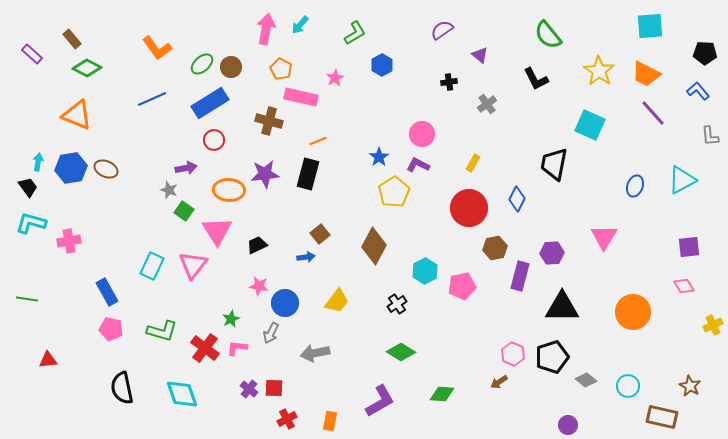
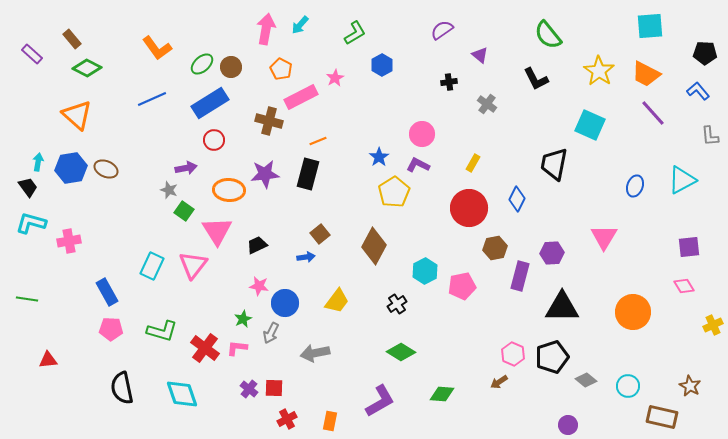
pink rectangle at (301, 97): rotated 40 degrees counterclockwise
gray cross at (487, 104): rotated 18 degrees counterclockwise
orange triangle at (77, 115): rotated 20 degrees clockwise
green star at (231, 319): moved 12 px right
pink pentagon at (111, 329): rotated 10 degrees counterclockwise
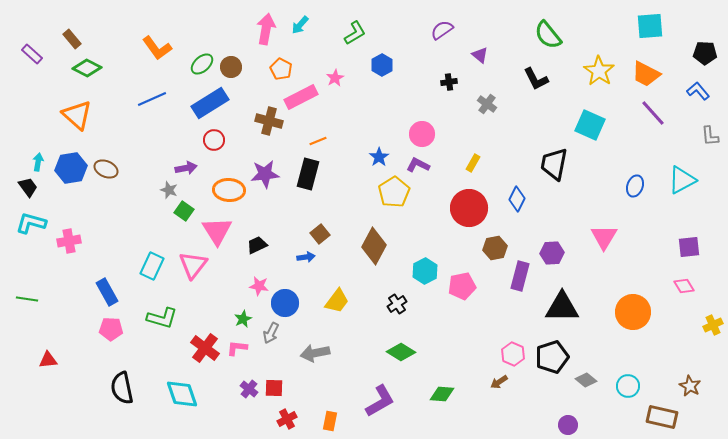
green L-shape at (162, 331): moved 13 px up
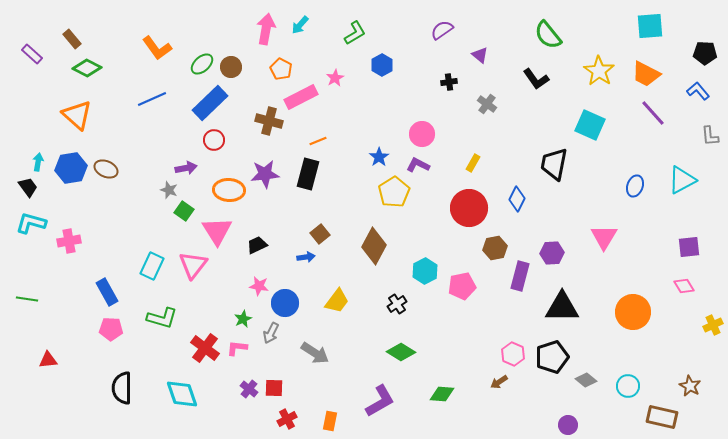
black L-shape at (536, 79): rotated 8 degrees counterclockwise
blue rectangle at (210, 103): rotated 12 degrees counterclockwise
gray arrow at (315, 353): rotated 136 degrees counterclockwise
black semicircle at (122, 388): rotated 12 degrees clockwise
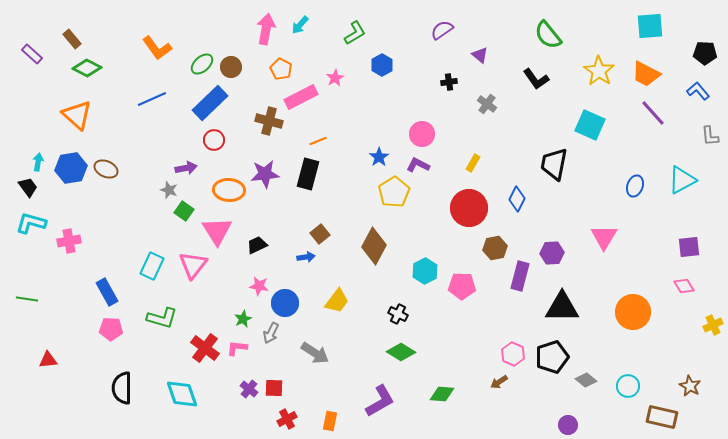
pink pentagon at (462, 286): rotated 12 degrees clockwise
black cross at (397, 304): moved 1 px right, 10 px down; rotated 30 degrees counterclockwise
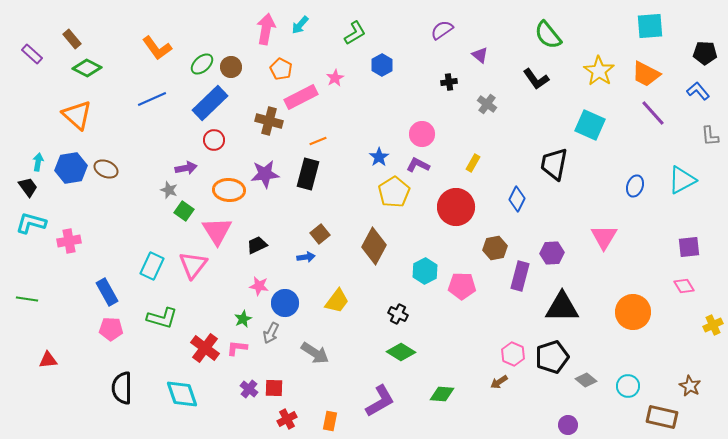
red circle at (469, 208): moved 13 px left, 1 px up
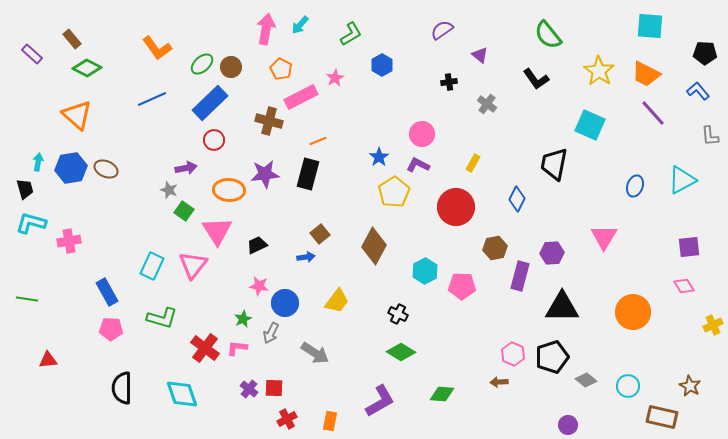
cyan square at (650, 26): rotated 8 degrees clockwise
green L-shape at (355, 33): moved 4 px left, 1 px down
black trapezoid at (28, 187): moved 3 px left, 2 px down; rotated 20 degrees clockwise
brown arrow at (499, 382): rotated 30 degrees clockwise
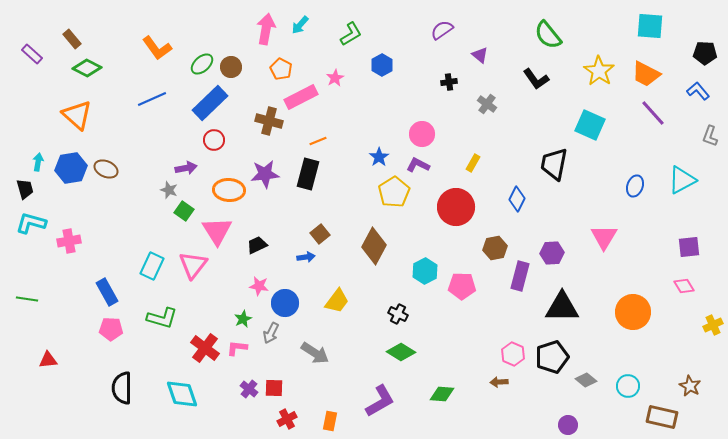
gray L-shape at (710, 136): rotated 25 degrees clockwise
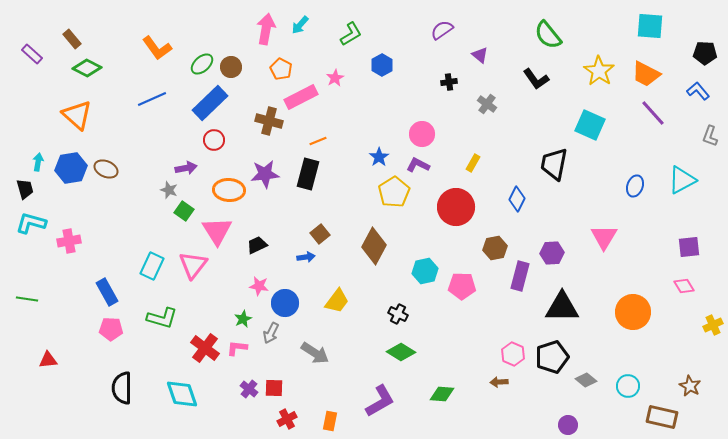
cyan hexagon at (425, 271): rotated 15 degrees clockwise
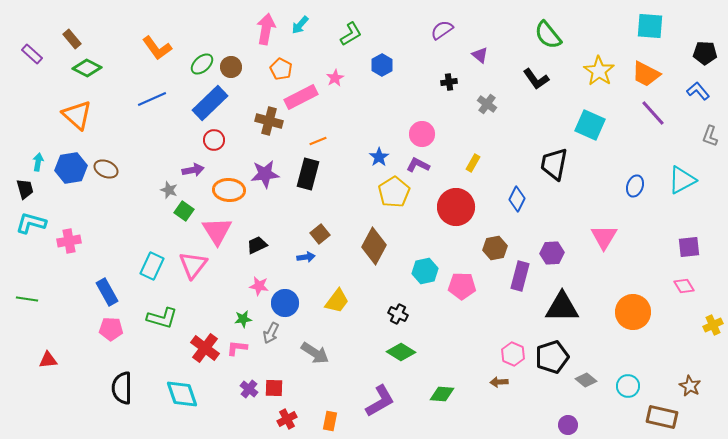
purple arrow at (186, 168): moved 7 px right, 2 px down
green star at (243, 319): rotated 18 degrees clockwise
